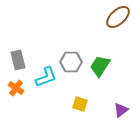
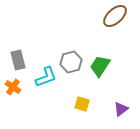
brown ellipse: moved 3 px left, 1 px up
gray hexagon: rotated 15 degrees counterclockwise
orange cross: moved 3 px left, 1 px up
yellow square: moved 2 px right
purple triangle: moved 1 px up
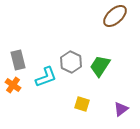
gray hexagon: rotated 20 degrees counterclockwise
orange cross: moved 2 px up
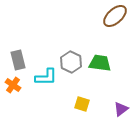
green trapezoid: moved 3 px up; rotated 65 degrees clockwise
cyan L-shape: rotated 20 degrees clockwise
